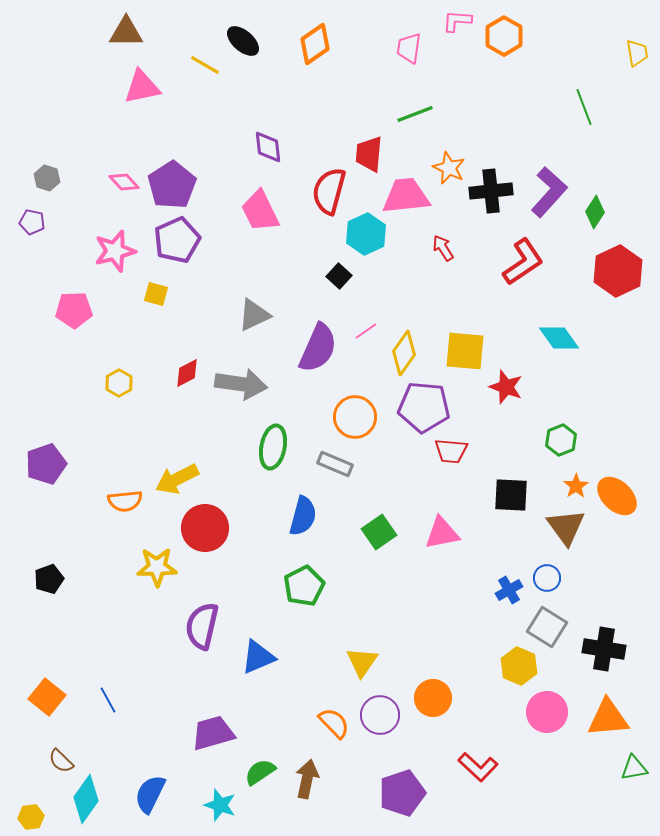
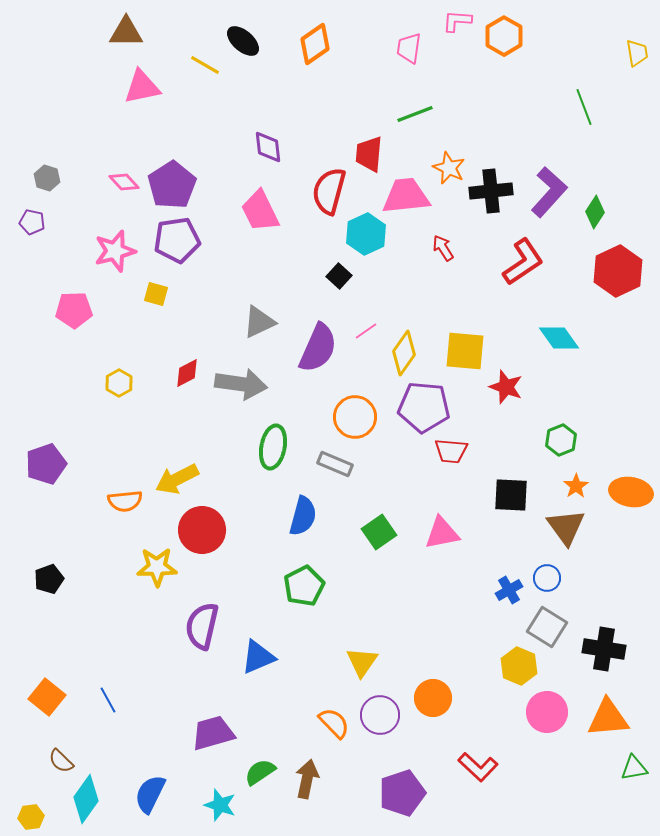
purple pentagon at (177, 240): rotated 15 degrees clockwise
gray triangle at (254, 315): moved 5 px right, 7 px down
orange ellipse at (617, 496): moved 14 px right, 4 px up; rotated 33 degrees counterclockwise
red circle at (205, 528): moved 3 px left, 2 px down
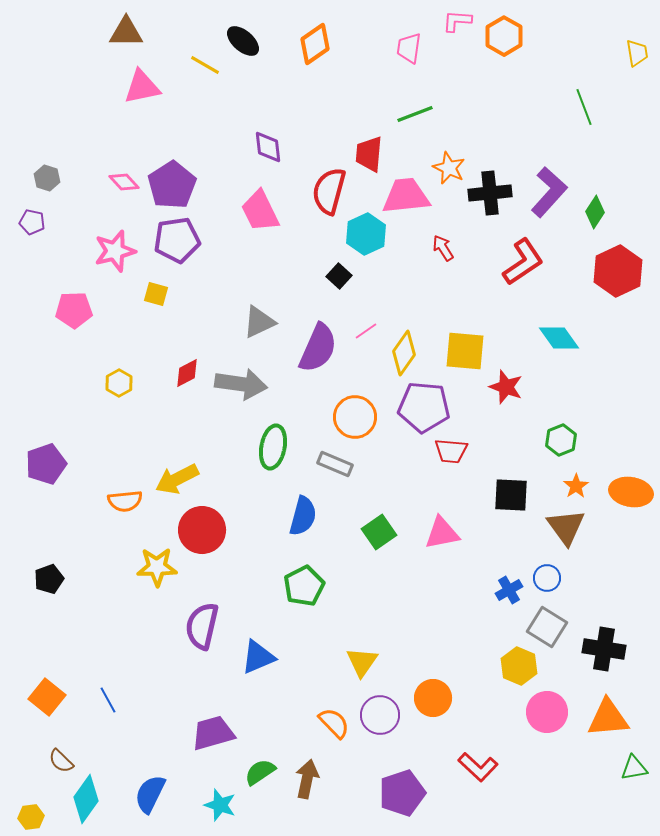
black cross at (491, 191): moved 1 px left, 2 px down
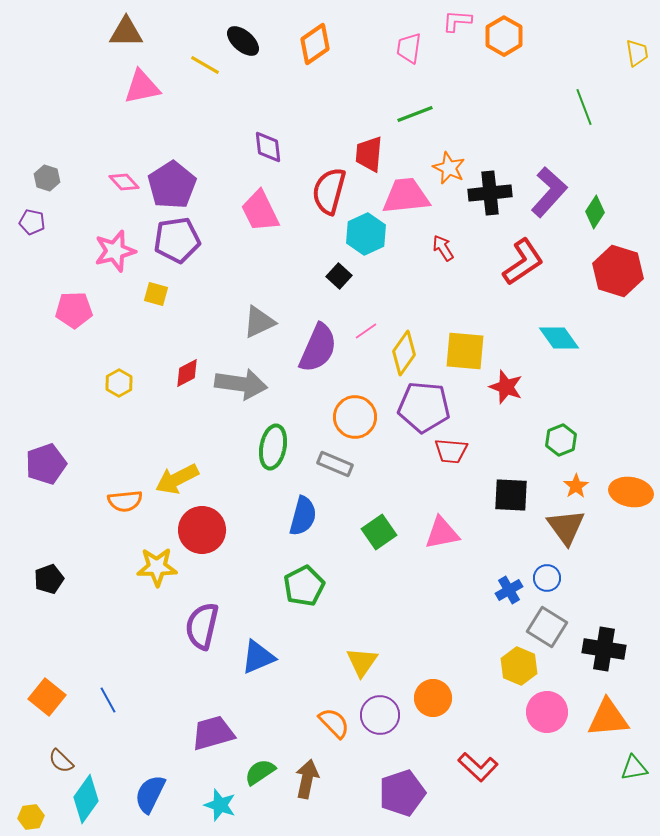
red hexagon at (618, 271): rotated 18 degrees counterclockwise
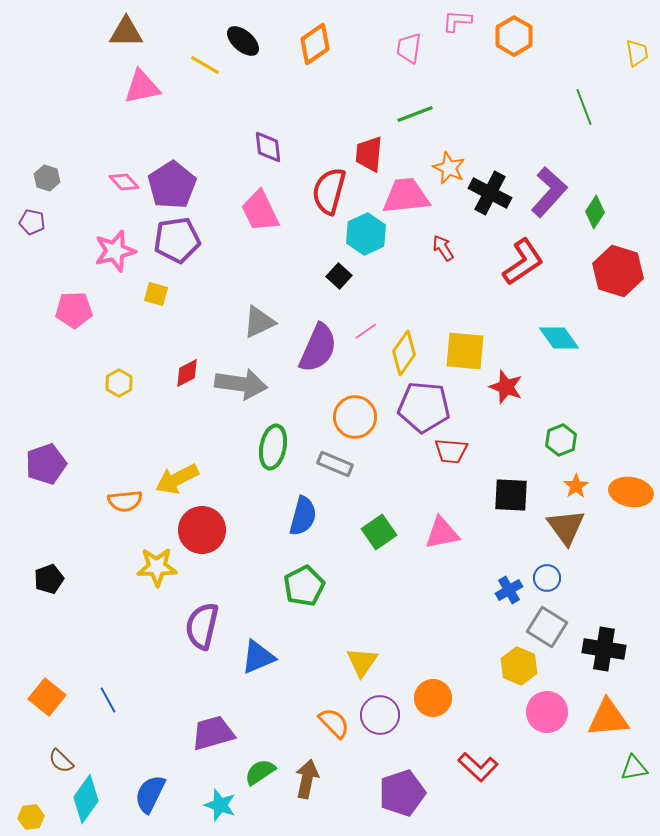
orange hexagon at (504, 36): moved 10 px right
black cross at (490, 193): rotated 33 degrees clockwise
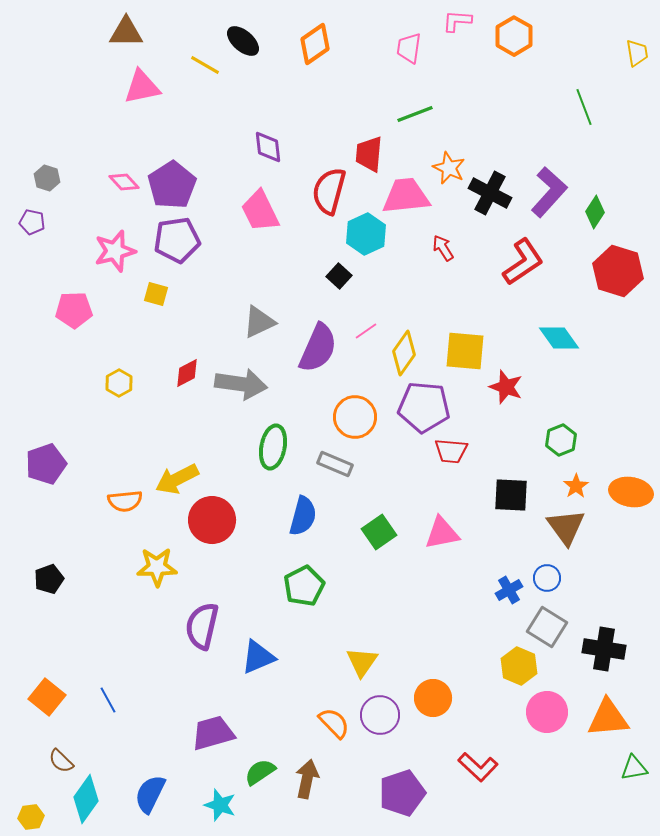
red circle at (202, 530): moved 10 px right, 10 px up
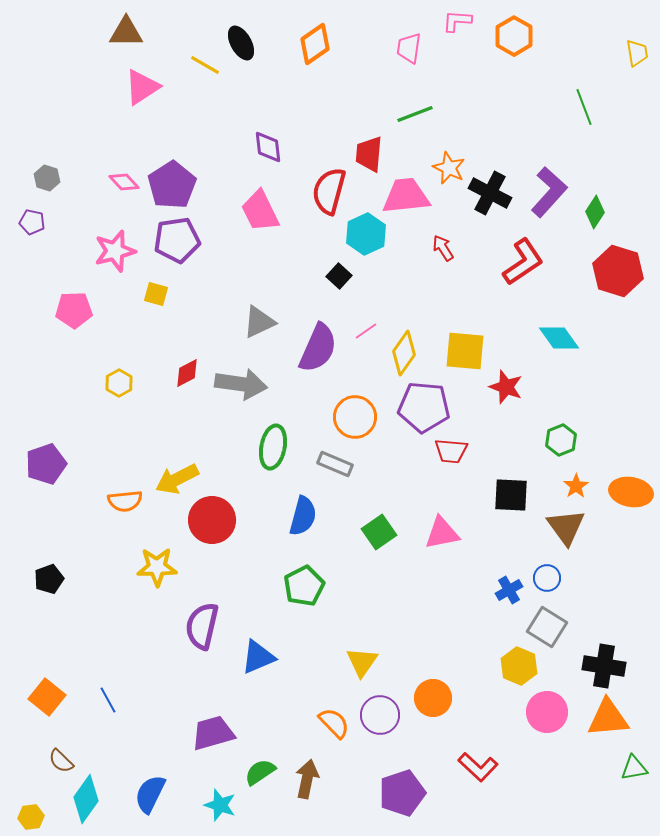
black ellipse at (243, 41): moved 2 px left, 2 px down; rotated 20 degrees clockwise
pink triangle at (142, 87): rotated 21 degrees counterclockwise
black cross at (604, 649): moved 17 px down
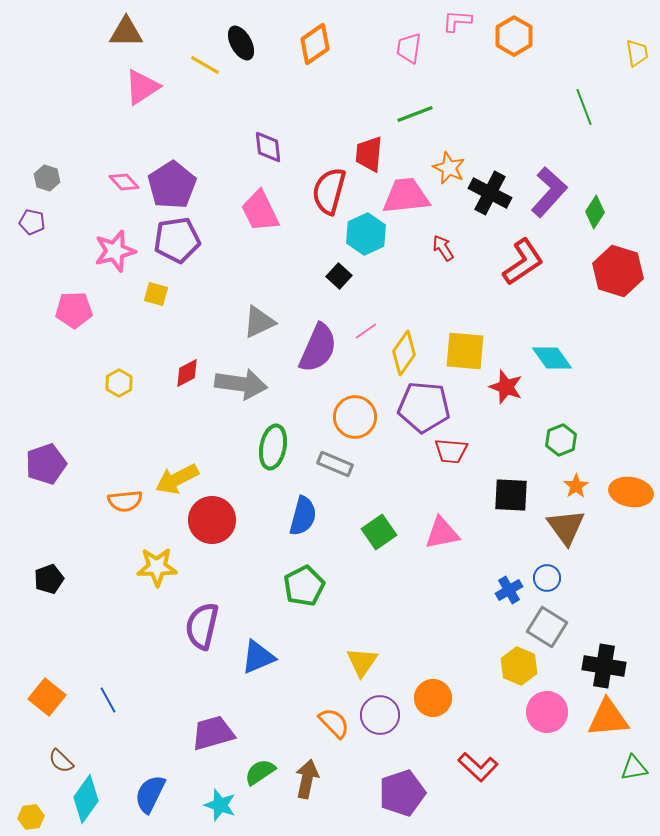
cyan diamond at (559, 338): moved 7 px left, 20 px down
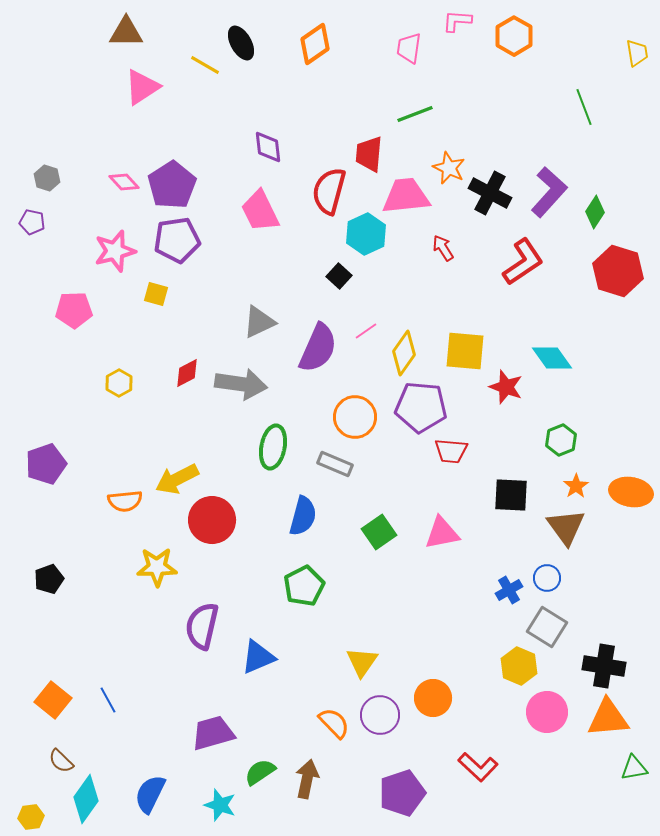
purple pentagon at (424, 407): moved 3 px left
orange square at (47, 697): moved 6 px right, 3 px down
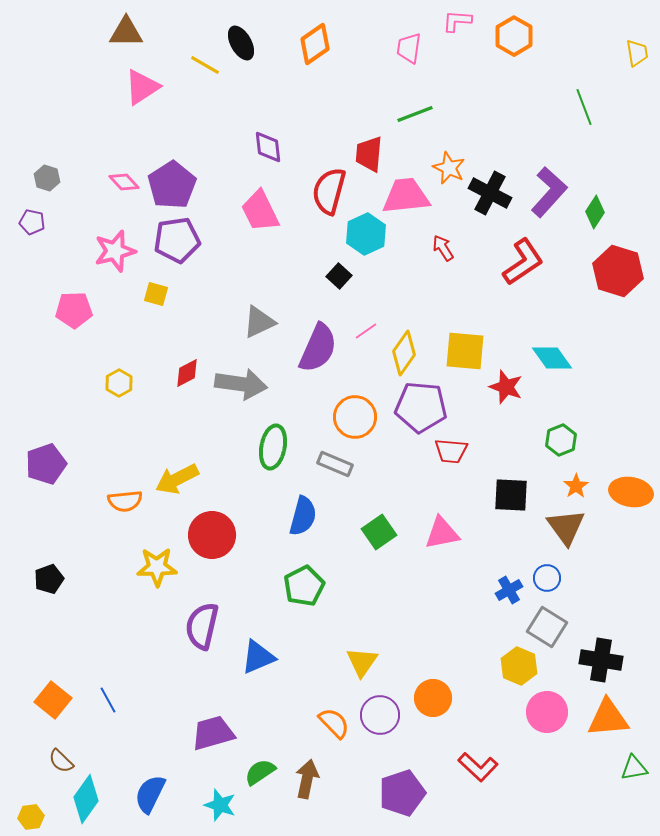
red circle at (212, 520): moved 15 px down
black cross at (604, 666): moved 3 px left, 6 px up
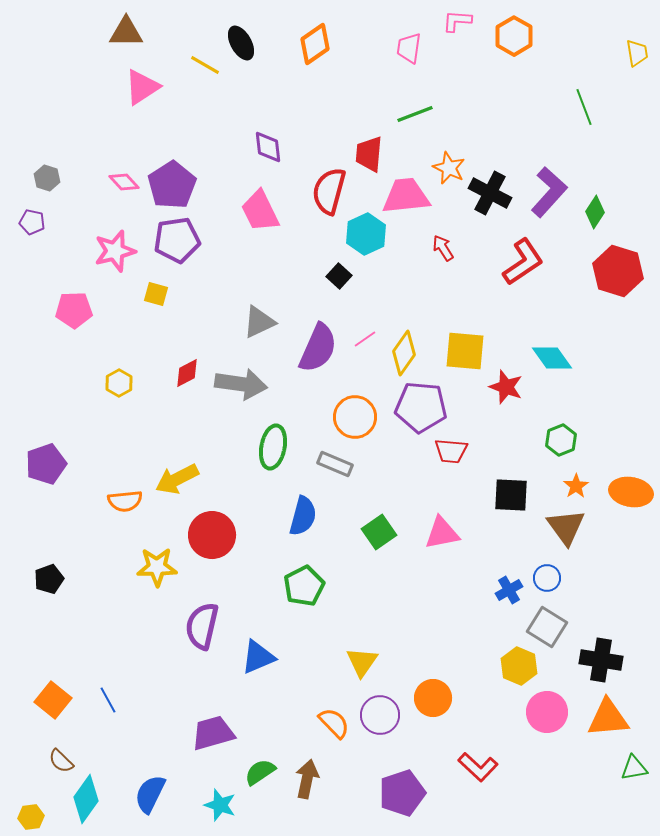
pink line at (366, 331): moved 1 px left, 8 px down
